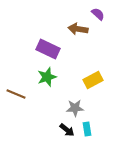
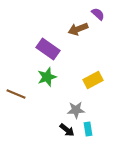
brown arrow: rotated 30 degrees counterclockwise
purple rectangle: rotated 10 degrees clockwise
gray star: moved 1 px right, 2 px down
cyan rectangle: moved 1 px right
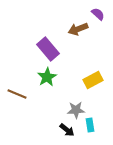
purple rectangle: rotated 15 degrees clockwise
green star: rotated 12 degrees counterclockwise
brown line: moved 1 px right
cyan rectangle: moved 2 px right, 4 px up
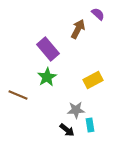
brown arrow: rotated 138 degrees clockwise
brown line: moved 1 px right, 1 px down
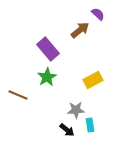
brown arrow: moved 2 px right, 1 px down; rotated 24 degrees clockwise
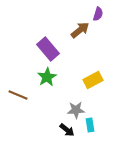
purple semicircle: rotated 64 degrees clockwise
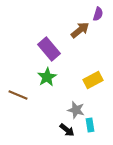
purple rectangle: moved 1 px right
gray star: rotated 18 degrees clockwise
